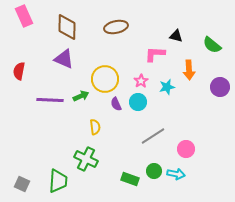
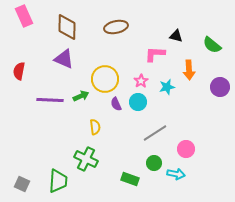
gray line: moved 2 px right, 3 px up
green circle: moved 8 px up
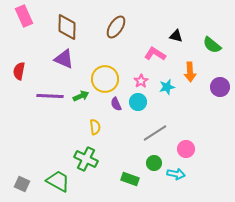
brown ellipse: rotated 45 degrees counterclockwise
pink L-shape: rotated 30 degrees clockwise
orange arrow: moved 1 px right, 2 px down
purple line: moved 4 px up
green trapezoid: rotated 65 degrees counterclockwise
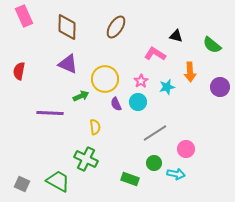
purple triangle: moved 4 px right, 5 px down
purple line: moved 17 px down
